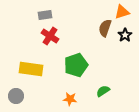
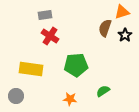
green pentagon: rotated 15 degrees clockwise
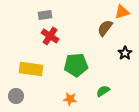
brown semicircle: rotated 18 degrees clockwise
black star: moved 18 px down
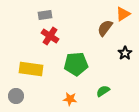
orange triangle: moved 1 px right, 2 px down; rotated 14 degrees counterclockwise
green pentagon: moved 1 px up
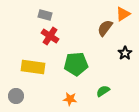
gray rectangle: rotated 24 degrees clockwise
yellow rectangle: moved 2 px right, 2 px up
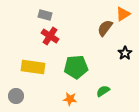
green pentagon: moved 3 px down
